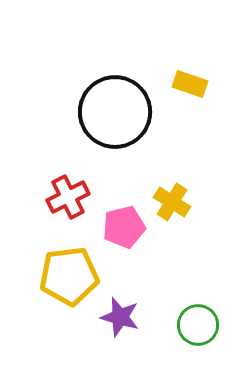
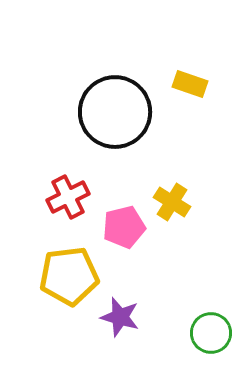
green circle: moved 13 px right, 8 px down
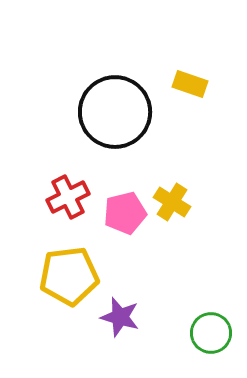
pink pentagon: moved 1 px right, 14 px up
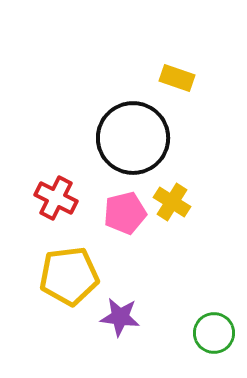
yellow rectangle: moved 13 px left, 6 px up
black circle: moved 18 px right, 26 px down
red cross: moved 12 px left, 1 px down; rotated 36 degrees counterclockwise
purple star: rotated 9 degrees counterclockwise
green circle: moved 3 px right
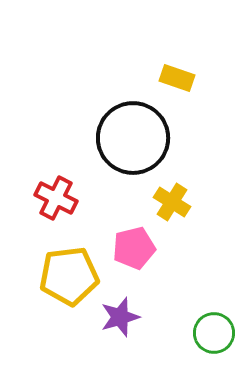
pink pentagon: moved 9 px right, 35 px down
purple star: rotated 24 degrees counterclockwise
